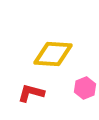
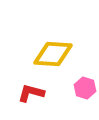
pink hexagon: rotated 20 degrees counterclockwise
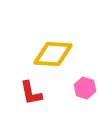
red L-shape: rotated 116 degrees counterclockwise
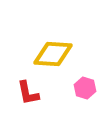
red L-shape: moved 3 px left
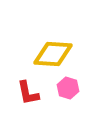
pink hexagon: moved 17 px left
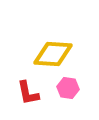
pink hexagon: rotated 10 degrees counterclockwise
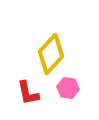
yellow diamond: moved 2 px left; rotated 51 degrees counterclockwise
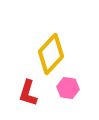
red L-shape: rotated 28 degrees clockwise
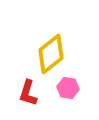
yellow diamond: rotated 9 degrees clockwise
